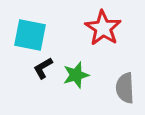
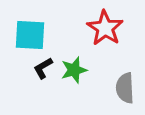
red star: moved 2 px right
cyan square: rotated 8 degrees counterclockwise
green star: moved 2 px left, 5 px up
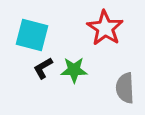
cyan square: moved 2 px right; rotated 12 degrees clockwise
green star: rotated 16 degrees clockwise
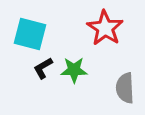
cyan square: moved 2 px left, 1 px up
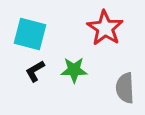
black L-shape: moved 8 px left, 3 px down
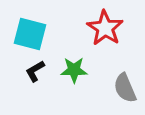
gray semicircle: rotated 20 degrees counterclockwise
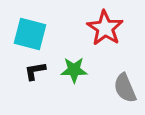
black L-shape: rotated 20 degrees clockwise
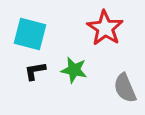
green star: rotated 12 degrees clockwise
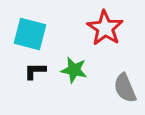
black L-shape: rotated 10 degrees clockwise
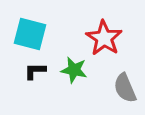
red star: moved 1 px left, 10 px down
